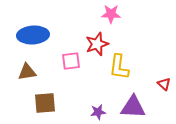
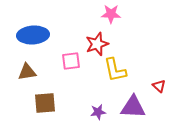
yellow L-shape: moved 4 px left, 3 px down; rotated 20 degrees counterclockwise
red triangle: moved 5 px left, 2 px down
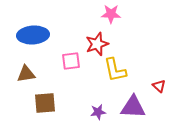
brown triangle: moved 1 px left, 2 px down
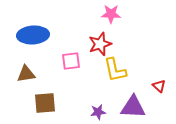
red star: moved 3 px right
